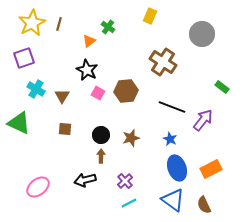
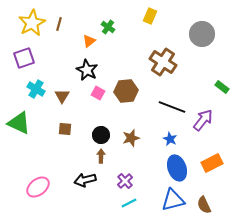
orange rectangle: moved 1 px right, 6 px up
blue triangle: rotated 50 degrees counterclockwise
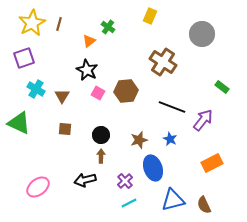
brown star: moved 8 px right, 2 px down
blue ellipse: moved 24 px left
